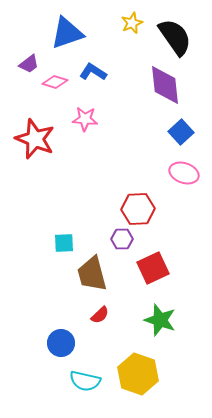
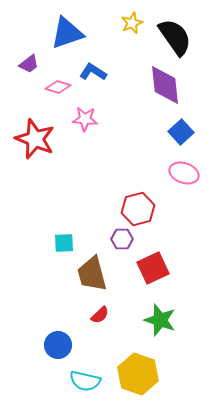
pink diamond: moved 3 px right, 5 px down
red hexagon: rotated 12 degrees counterclockwise
blue circle: moved 3 px left, 2 px down
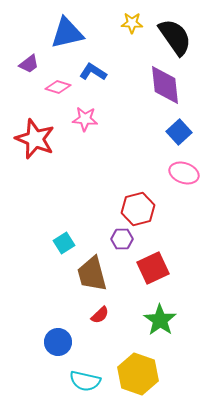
yellow star: rotated 25 degrees clockwise
blue triangle: rotated 6 degrees clockwise
blue square: moved 2 px left
cyan square: rotated 30 degrees counterclockwise
green star: rotated 16 degrees clockwise
blue circle: moved 3 px up
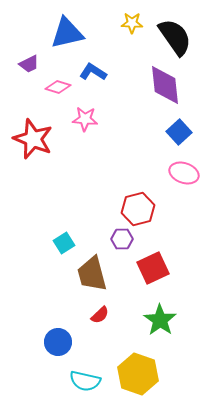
purple trapezoid: rotated 10 degrees clockwise
red star: moved 2 px left
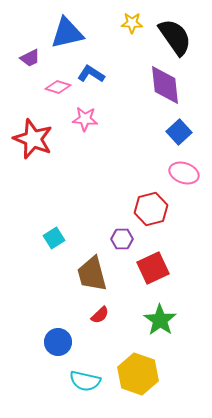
purple trapezoid: moved 1 px right, 6 px up
blue L-shape: moved 2 px left, 2 px down
red hexagon: moved 13 px right
cyan square: moved 10 px left, 5 px up
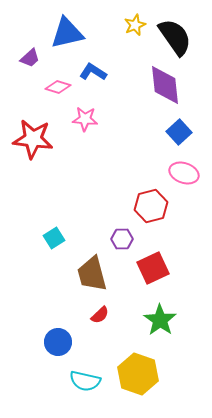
yellow star: moved 3 px right, 2 px down; rotated 25 degrees counterclockwise
purple trapezoid: rotated 15 degrees counterclockwise
blue L-shape: moved 2 px right, 2 px up
red star: rotated 15 degrees counterclockwise
red hexagon: moved 3 px up
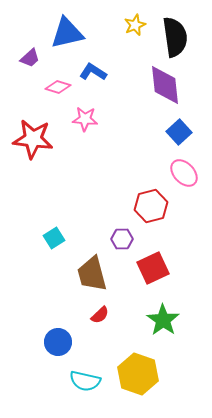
black semicircle: rotated 27 degrees clockwise
pink ellipse: rotated 28 degrees clockwise
green star: moved 3 px right
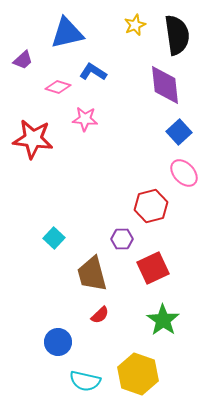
black semicircle: moved 2 px right, 2 px up
purple trapezoid: moved 7 px left, 2 px down
cyan square: rotated 15 degrees counterclockwise
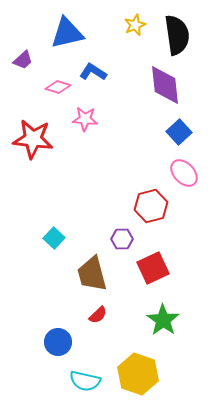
red semicircle: moved 2 px left
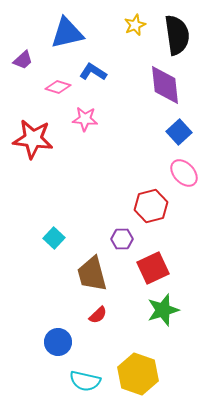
green star: moved 10 px up; rotated 20 degrees clockwise
